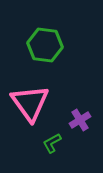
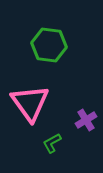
green hexagon: moved 4 px right
purple cross: moved 6 px right
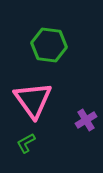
pink triangle: moved 3 px right, 3 px up
green L-shape: moved 26 px left
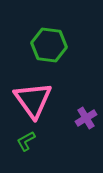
purple cross: moved 2 px up
green L-shape: moved 2 px up
